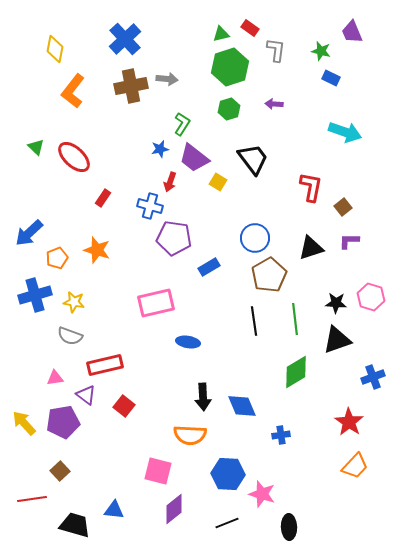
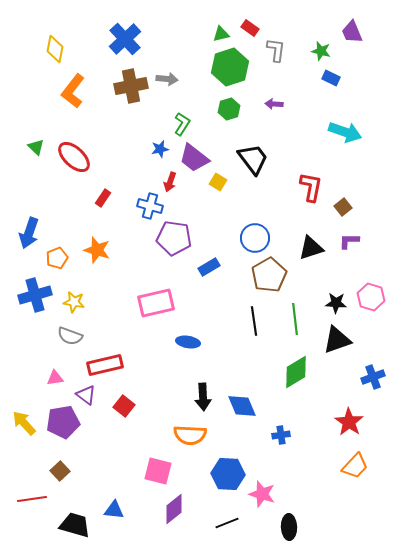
blue arrow at (29, 233): rotated 28 degrees counterclockwise
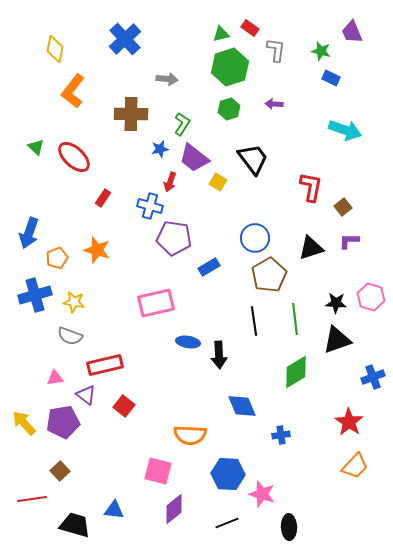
brown cross at (131, 86): moved 28 px down; rotated 12 degrees clockwise
cyan arrow at (345, 132): moved 2 px up
black arrow at (203, 397): moved 16 px right, 42 px up
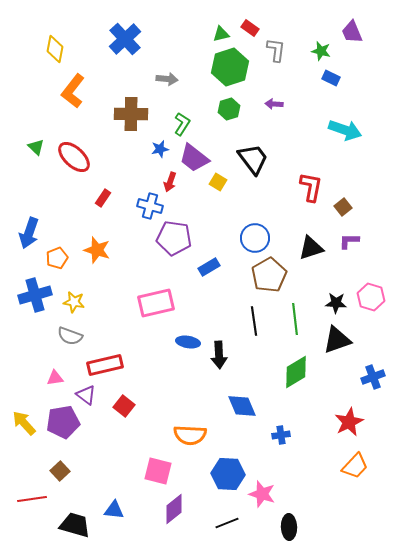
red star at (349, 422): rotated 12 degrees clockwise
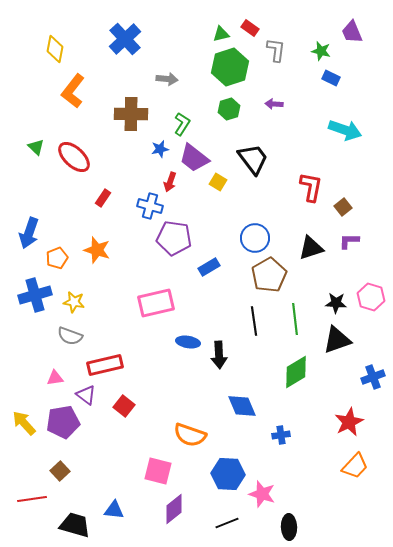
orange semicircle at (190, 435): rotated 16 degrees clockwise
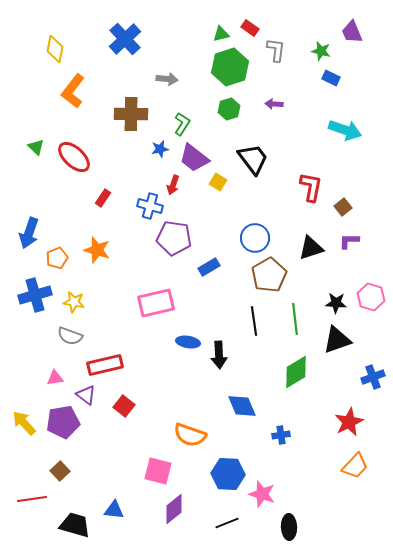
red arrow at (170, 182): moved 3 px right, 3 px down
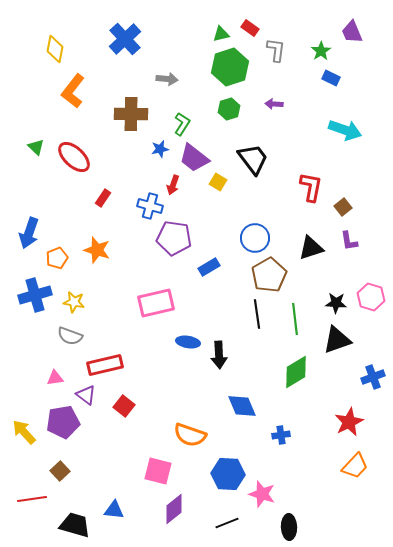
green star at (321, 51): rotated 24 degrees clockwise
purple L-shape at (349, 241): rotated 100 degrees counterclockwise
black line at (254, 321): moved 3 px right, 7 px up
yellow arrow at (24, 423): moved 9 px down
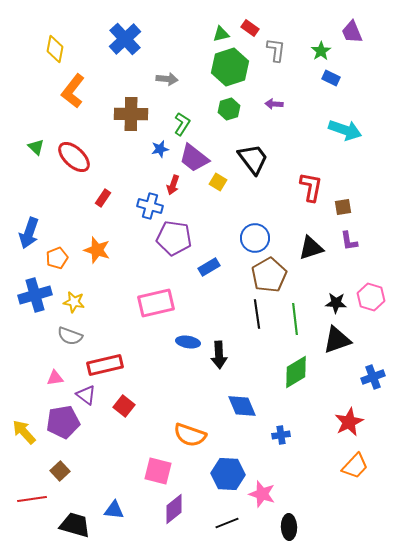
brown square at (343, 207): rotated 30 degrees clockwise
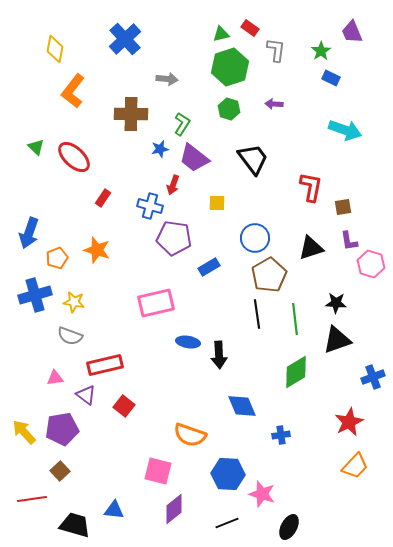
green hexagon at (229, 109): rotated 25 degrees counterclockwise
yellow square at (218, 182): moved 1 px left, 21 px down; rotated 30 degrees counterclockwise
pink hexagon at (371, 297): moved 33 px up
purple pentagon at (63, 422): moved 1 px left, 7 px down
black ellipse at (289, 527): rotated 30 degrees clockwise
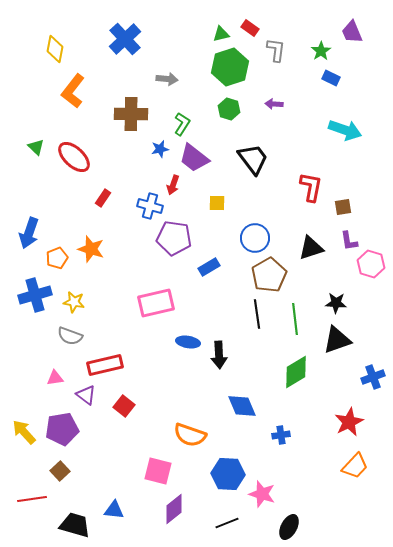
orange star at (97, 250): moved 6 px left, 1 px up
